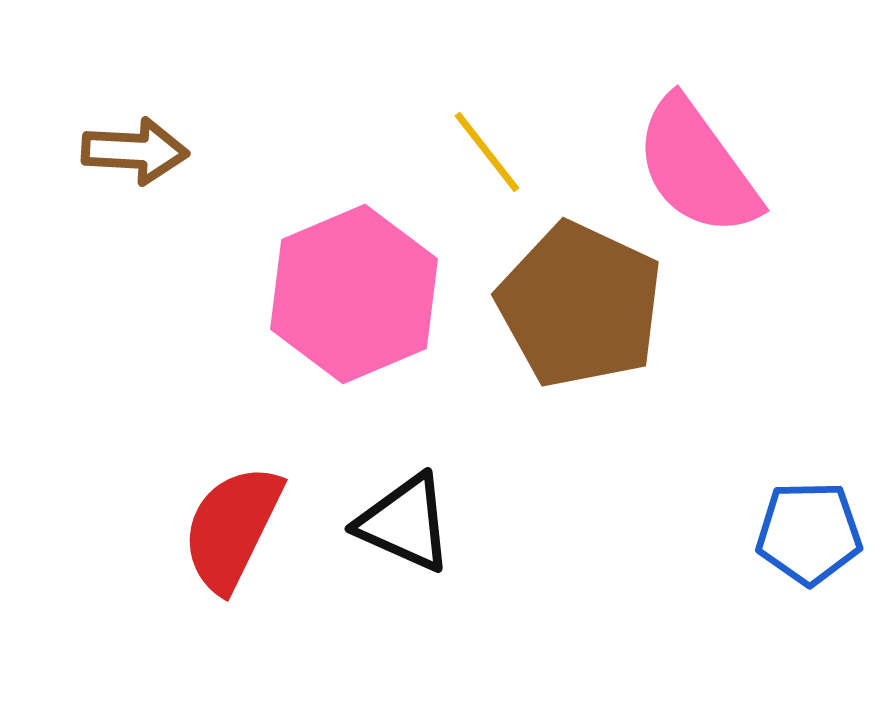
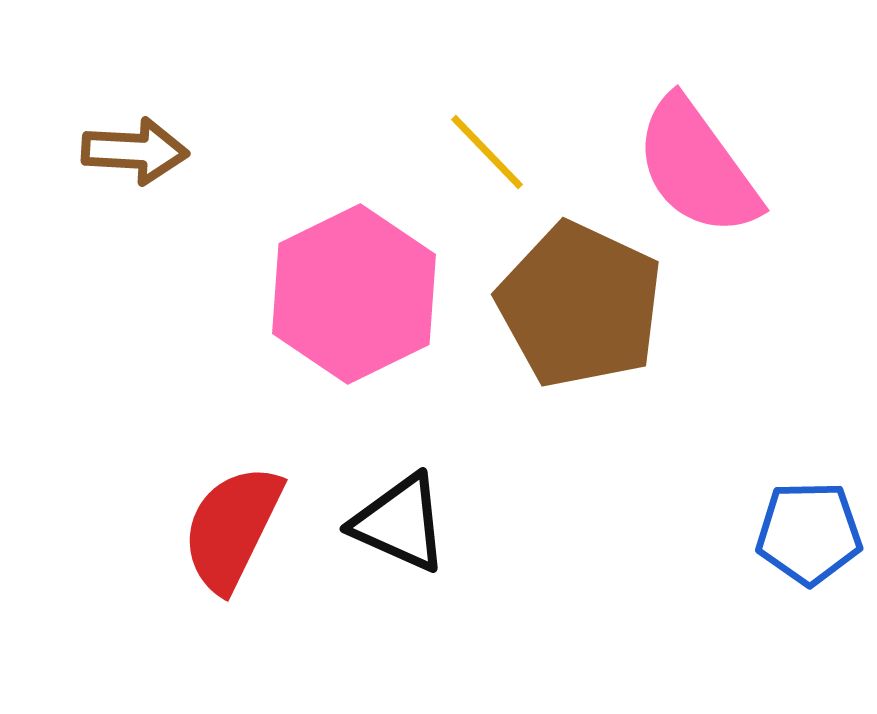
yellow line: rotated 6 degrees counterclockwise
pink hexagon: rotated 3 degrees counterclockwise
black triangle: moved 5 px left
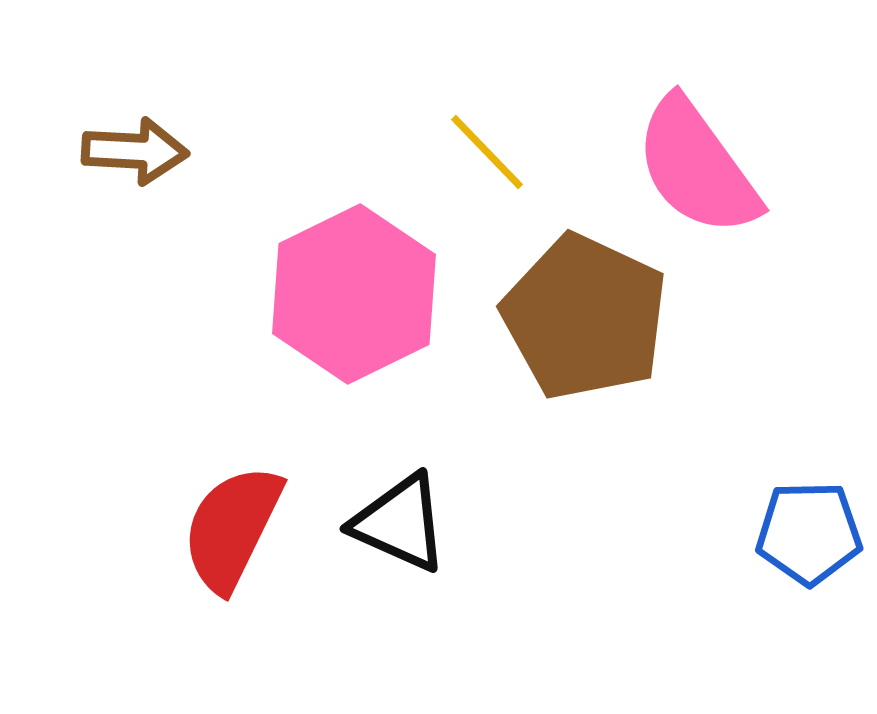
brown pentagon: moved 5 px right, 12 px down
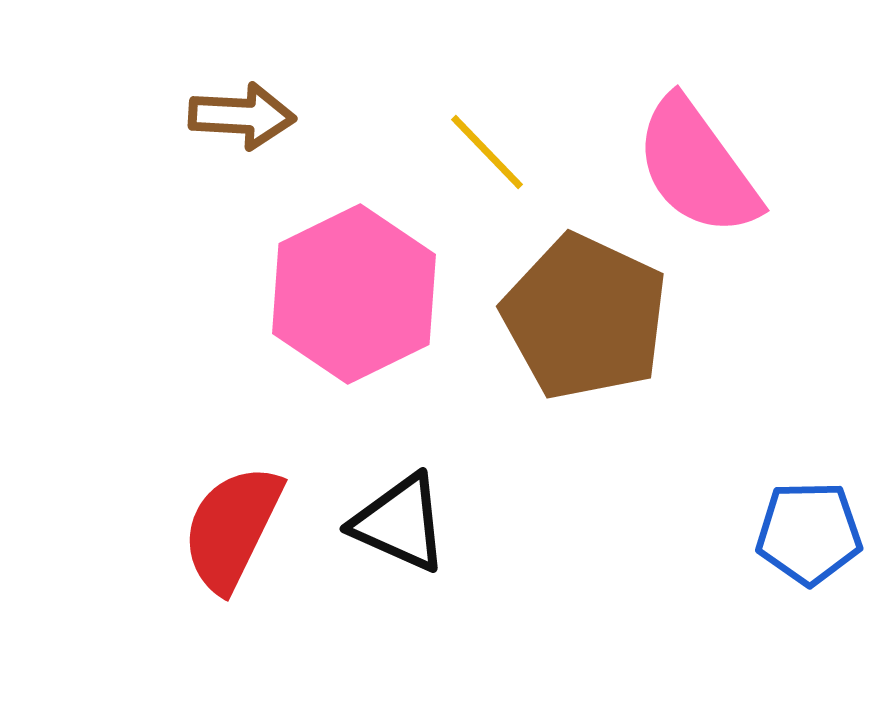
brown arrow: moved 107 px right, 35 px up
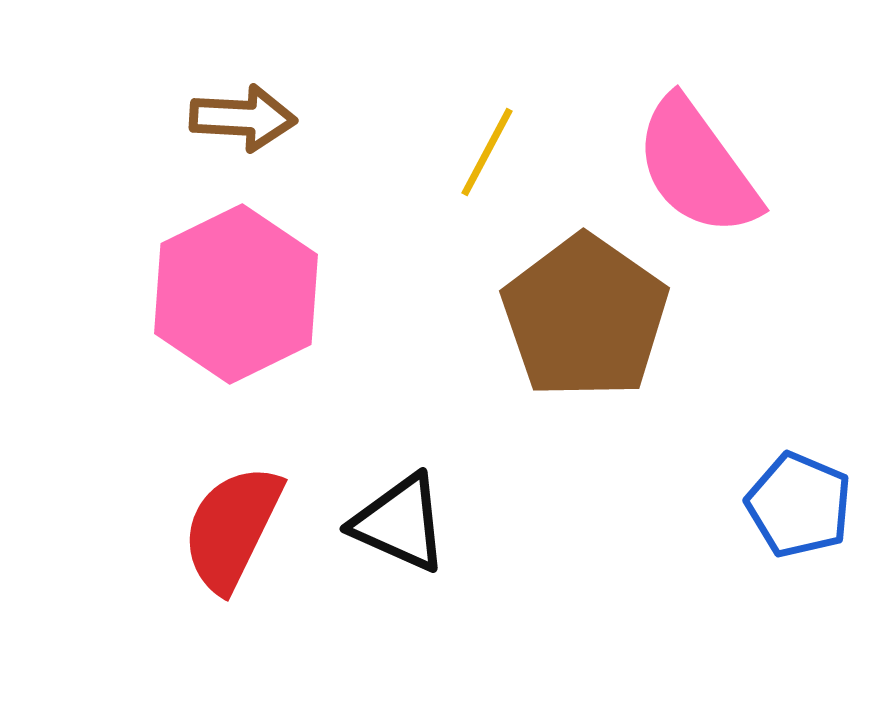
brown arrow: moved 1 px right, 2 px down
yellow line: rotated 72 degrees clockwise
pink hexagon: moved 118 px left
brown pentagon: rotated 10 degrees clockwise
blue pentagon: moved 10 px left, 28 px up; rotated 24 degrees clockwise
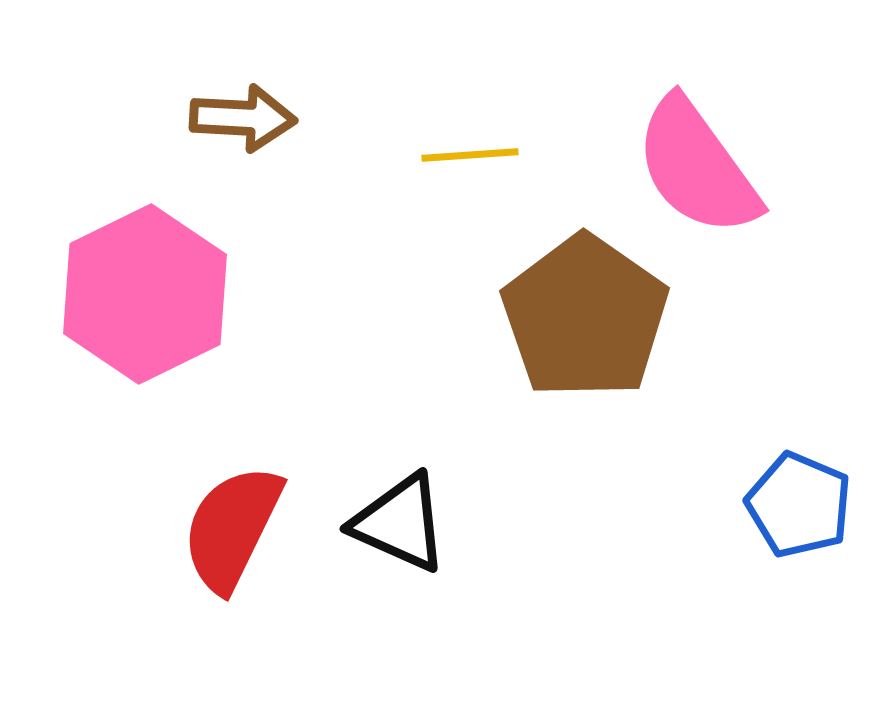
yellow line: moved 17 px left, 3 px down; rotated 58 degrees clockwise
pink hexagon: moved 91 px left
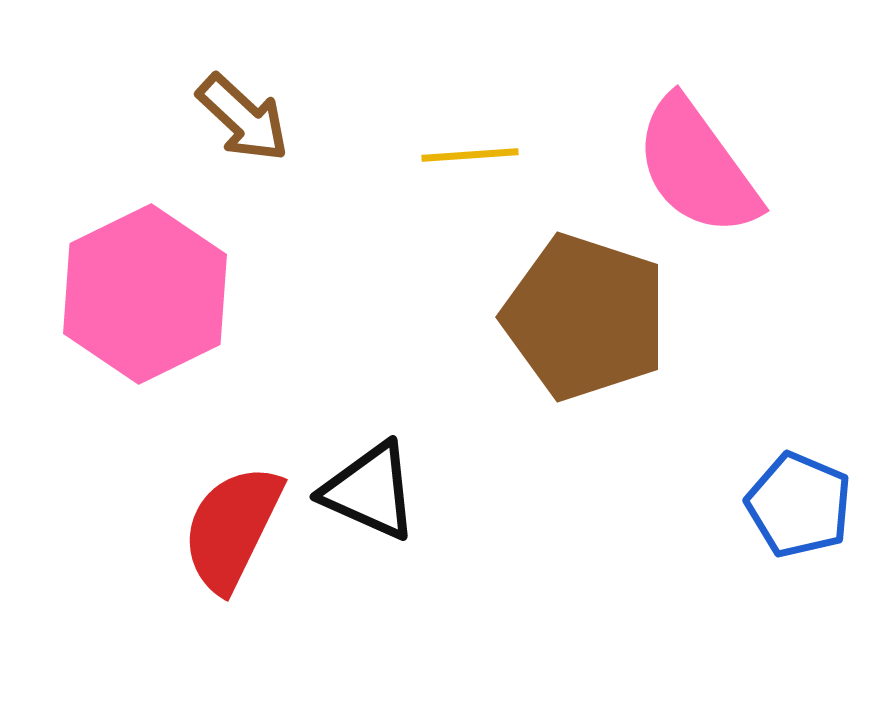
brown arrow: rotated 40 degrees clockwise
brown pentagon: rotated 17 degrees counterclockwise
black triangle: moved 30 px left, 32 px up
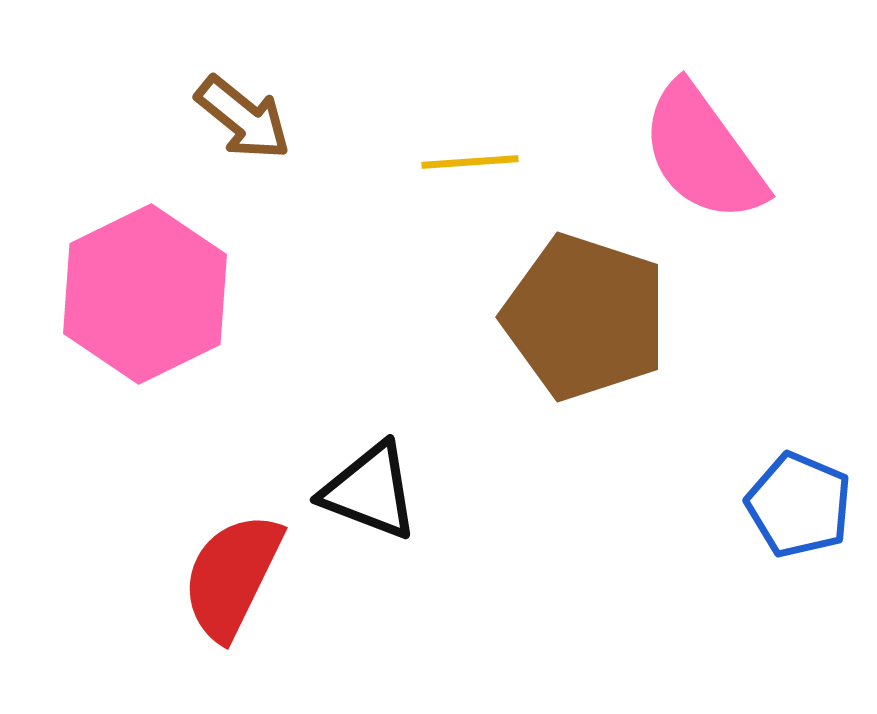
brown arrow: rotated 4 degrees counterclockwise
yellow line: moved 7 px down
pink semicircle: moved 6 px right, 14 px up
black triangle: rotated 3 degrees counterclockwise
red semicircle: moved 48 px down
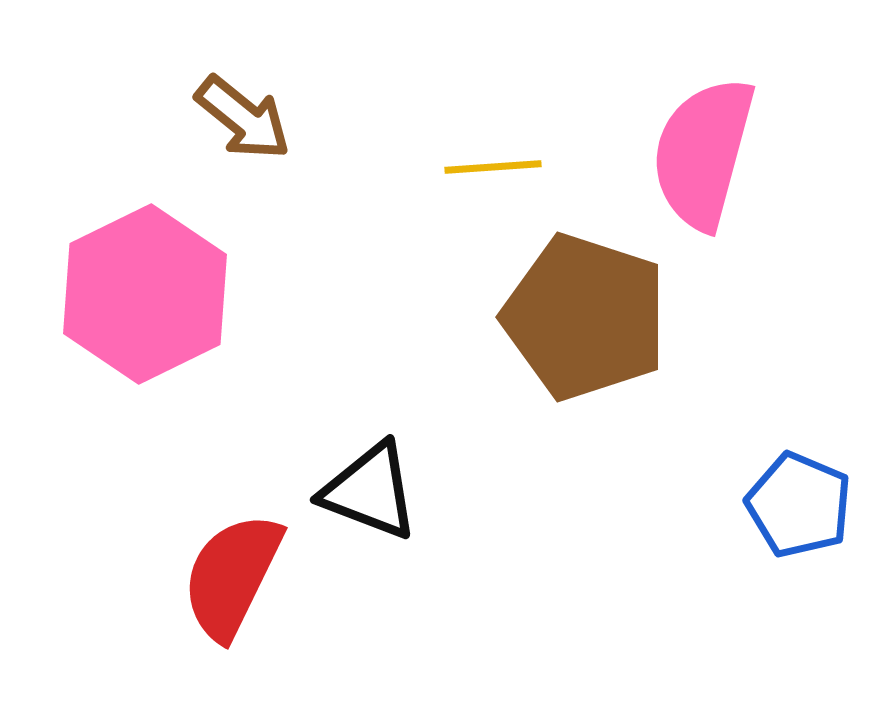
pink semicircle: rotated 51 degrees clockwise
yellow line: moved 23 px right, 5 px down
